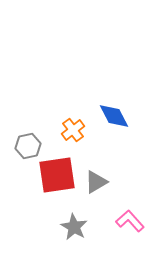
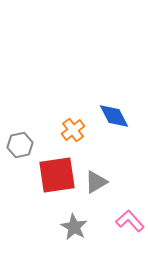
gray hexagon: moved 8 px left, 1 px up
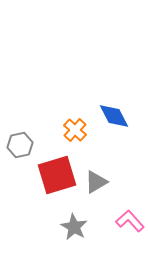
orange cross: moved 2 px right; rotated 10 degrees counterclockwise
red square: rotated 9 degrees counterclockwise
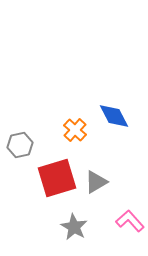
red square: moved 3 px down
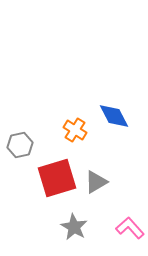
orange cross: rotated 10 degrees counterclockwise
pink L-shape: moved 7 px down
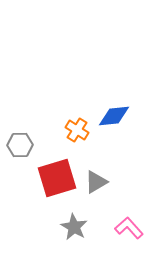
blue diamond: rotated 68 degrees counterclockwise
orange cross: moved 2 px right
gray hexagon: rotated 10 degrees clockwise
pink L-shape: moved 1 px left
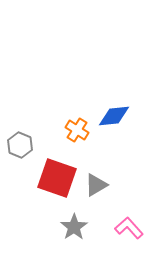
gray hexagon: rotated 25 degrees clockwise
red square: rotated 36 degrees clockwise
gray triangle: moved 3 px down
gray star: rotated 8 degrees clockwise
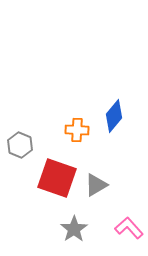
blue diamond: rotated 44 degrees counterclockwise
orange cross: rotated 30 degrees counterclockwise
gray star: moved 2 px down
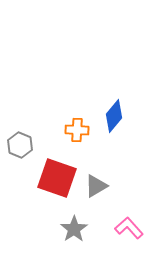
gray triangle: moved 1 px down
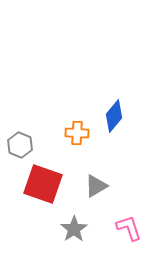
orange cross: moved 3 px down
red square: moved 14 px left, 6 px down
pink L-shape: rotated 24 degrees clockwise
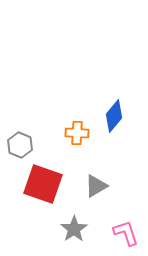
pink L-shape: moved 3 px left, 5 px down
